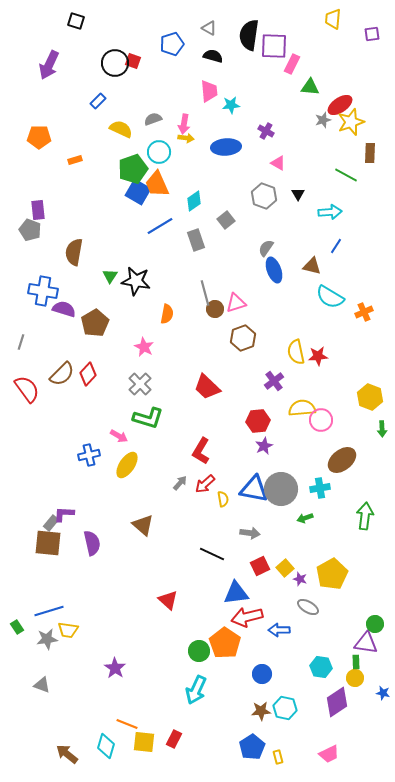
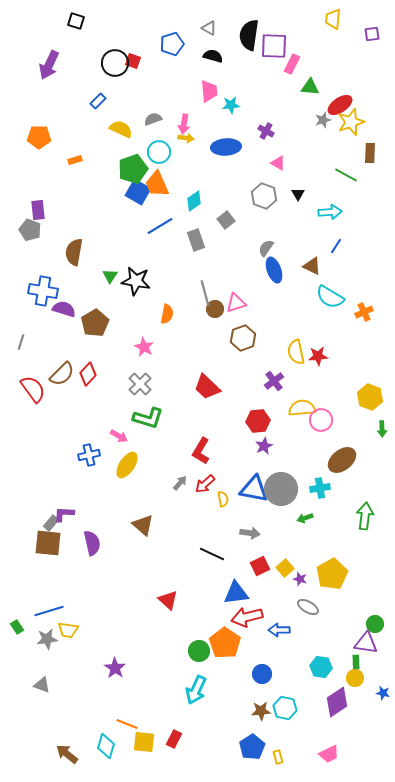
brown triangle at (312, 266): rotated 12 degrees clockwise
red semicircle at (27, 389): moved 6 px right
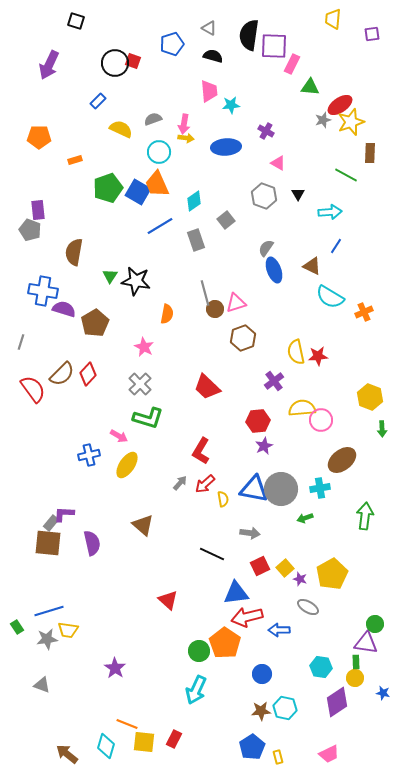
green pentagon at (133, 169): moved 25 px left, 19 px down
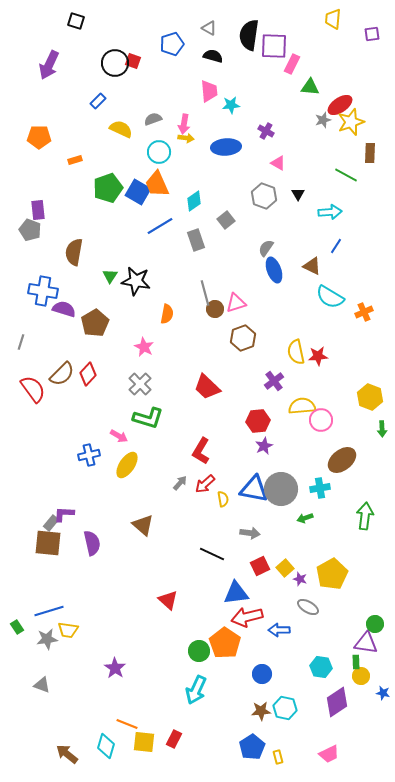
yellow semicircle at (302, 408): moved 2 px up
yellow circle at (355, 678): moved 6 px right, 2 px up
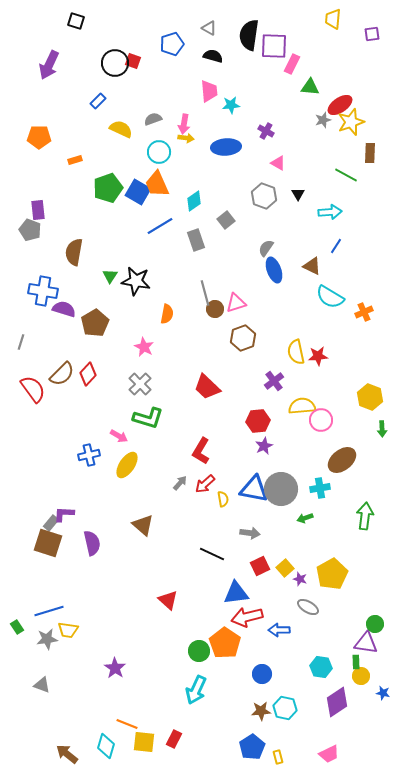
brown square at (48, 543): rotated 12 degrees clockwise
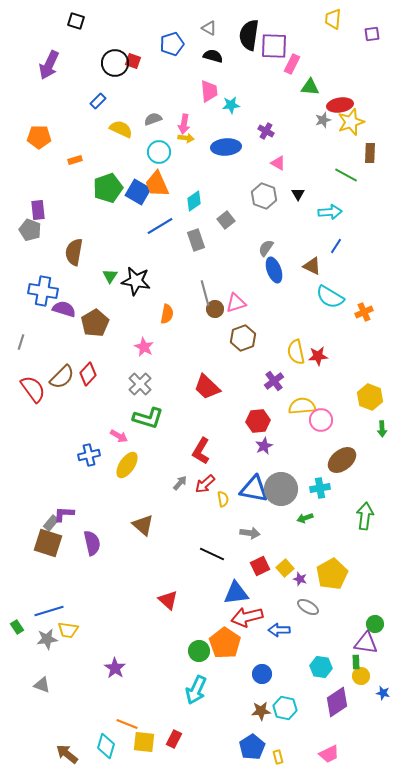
red ellipse at (340, 105): rotated 25 degrees clockwise
brown semicircle at (62, 374): moved 3 px down
